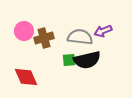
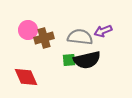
pink circle: moved 4 px right, 1 px up
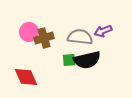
pink circle: moved 1 px right, 2 px down
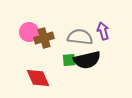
purple arrow: rotated 96 degrees clockwise
red diamond: moved 12 px right, 1 px down
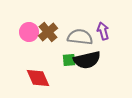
brown cross: moved 4 px right, 6 px up; rotated 24 degrees counterclockwise
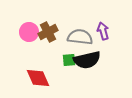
brown cross: rotated 12 degrees clockwise
